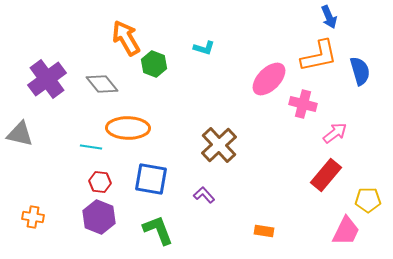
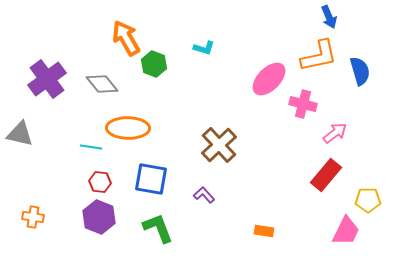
green L-shape: moved 2 px up
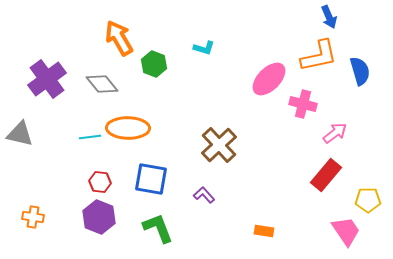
orange arrow: moved 7 px left
cyan line: moved 1 px left, 10 px up; rotated 15 degrees counterclockwise
pink trapezoid: rotated 60 degrees counterclockwise
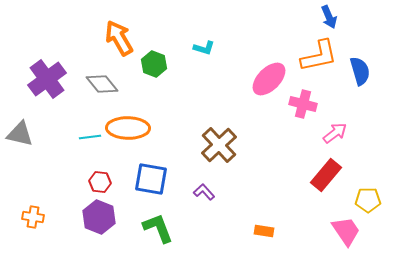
purple L-shape: moved 3 px up
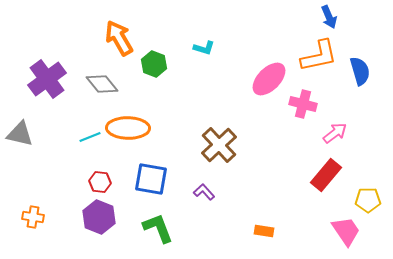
cyan line: rotated 15 degrees counterclockwise
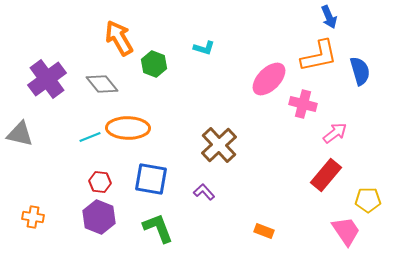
orange rectangle: rotated 12 degrees clockwise
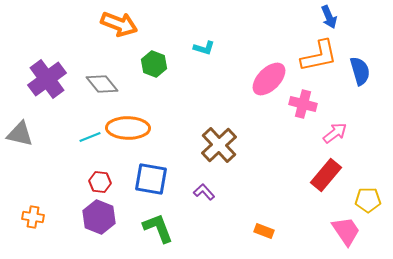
orange arrow: moved 14 px up; rotated 141 degrees clockwise
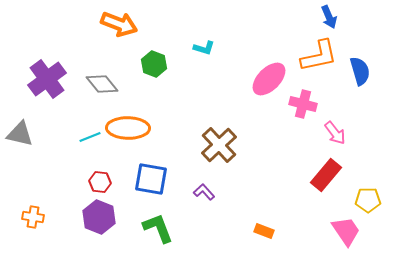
pink arrow: rotated 90 degrees clockwise
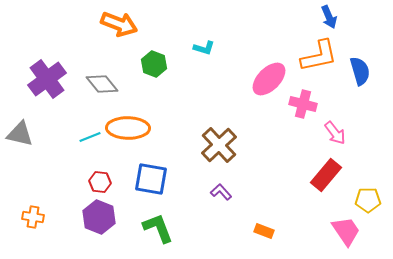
purple L-shape: moved 17 px right
